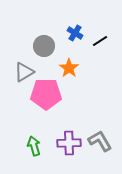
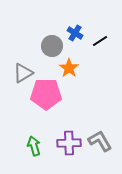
gray circle: moved 8 px right
gray triangle: moved 1 px left, 1 px down
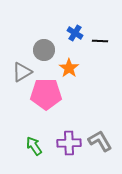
black line: rotated 35 degrees clockwise
gray circle: moved 8 px left, 4 px down
gray triangle: moved 1 px left, 1 px up
green arrow: rotated 18 degrees counterclockwise
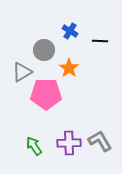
blue cross: moved 5 px left, 2 px up
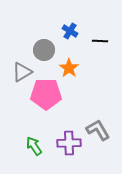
gray L-shape: moved 2 px left, 11 px up
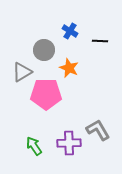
orange star: rotated 12 degrees counterclockwise
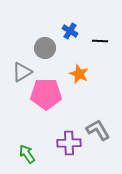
gray circle: moved 1 px right, 2 px up
orange star: moved 10 px right, 6 px down
green arrow: moved 7 px left, 8 px down
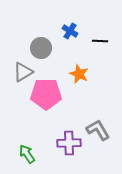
gray circle: moved 4 px left
gray triangle: moved 1 px right
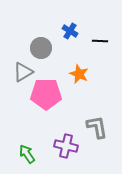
gray L-shape: moved 1 px left, 3 px up; rotated 20 degrees clockwise
purple cross: moved 3 px left, 3 px down; rotated 15 degrees clockwise
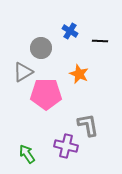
gray L-shape: moved 9 px left, 2 px up
